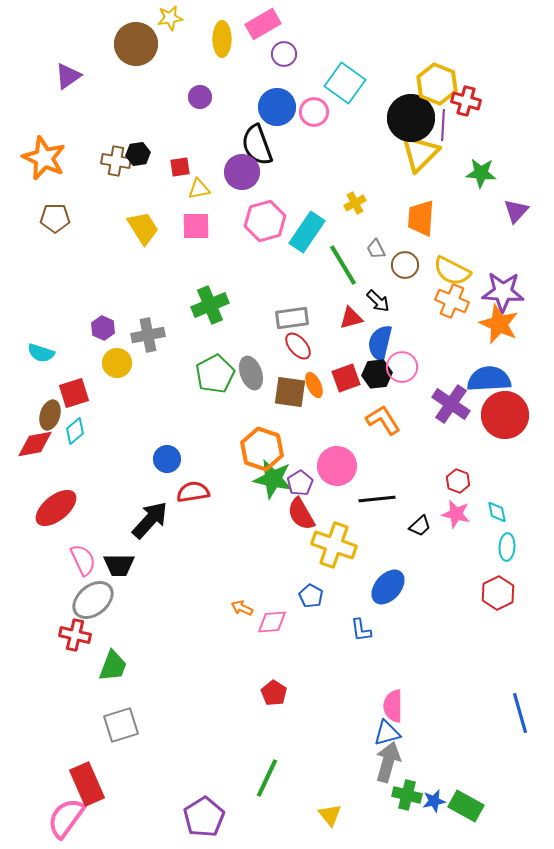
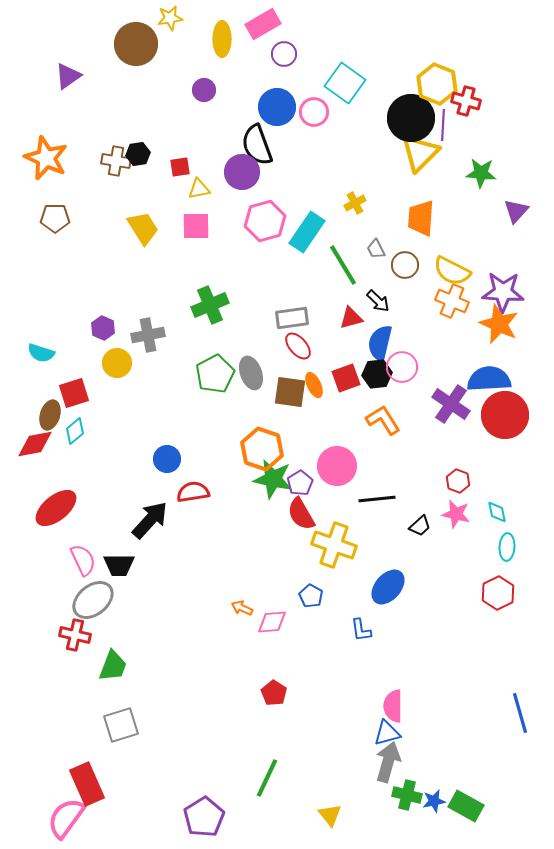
purple circle at (200, 97): moved 4 px right, 7 px up
orange star at (44, 158): moved 2 px right
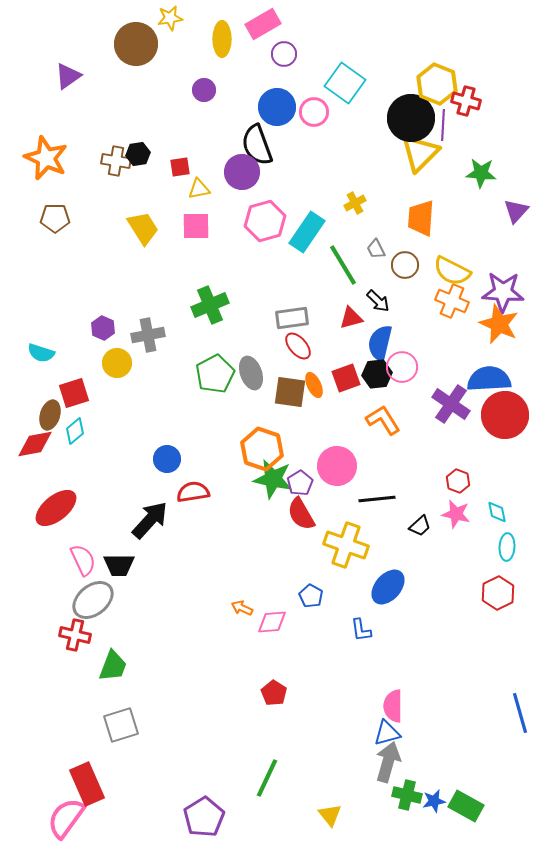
yellow cross at (334, 545): moved 12 px right
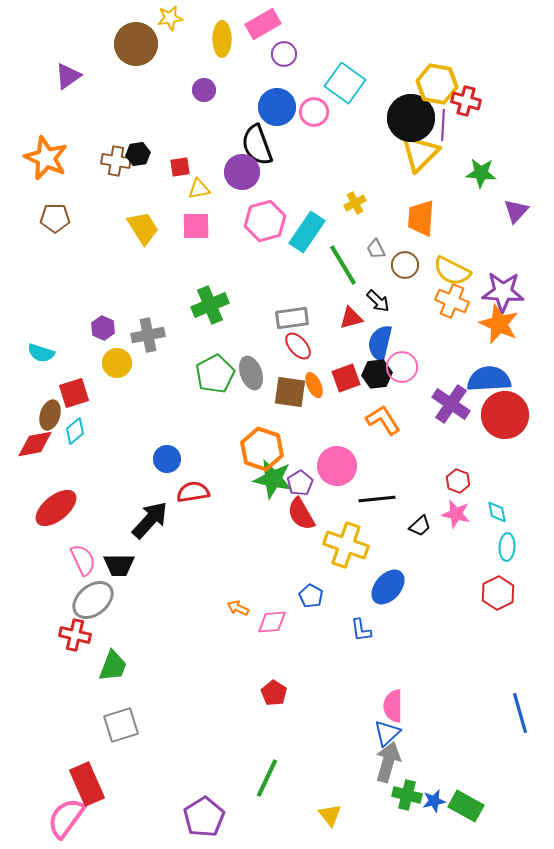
yellow hexagon at (437, 84): rotated 12 degrees counterclockwise
orange arrow at (242, 608): moved 4 px left
blue triangle at (387, 733): rotated 28 degrees counterclockwise
